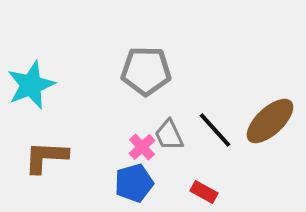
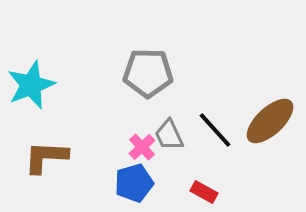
gray pentagon: moved 2 px right, 2 px down
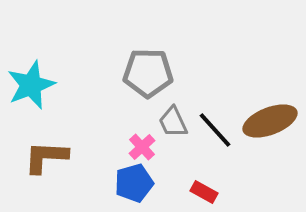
brown ellipse: rotated 22 degrees clockwise
gray trapezoid: moved 4 px right, 13 px up
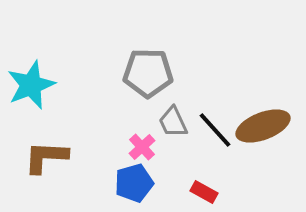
brown ellipse: moved 7 px left, 5 px down
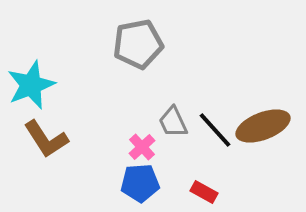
gray pentagon: moved 10 px left, 29 px up; rotated 12 degrees counterclockwise
brown L-shape: moved 18 px up; rotated 126 degrees counterclockwise
blue pentagon: moved 6 px right; rotated 12 degrees clockwise
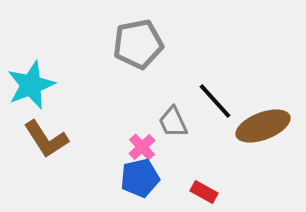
black line: moved 29 px up
blue pentagon: moved 5 px up; rotated 9 degrees counterclockwise
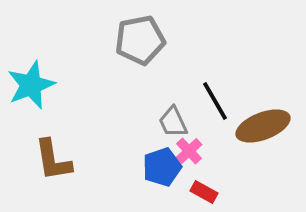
gray pentagon: moved 2 px right, 4 px up
black line: rotated 12 degrees clockwise
brown L-shape: moved 7 px right, 21 px down; rotated 24 degrees clockwise
pink cross: moved 47 px right, 4 px down
blue pentagon: moved 22 px right, 11 px up; rotated 6 degrees counterclockwise
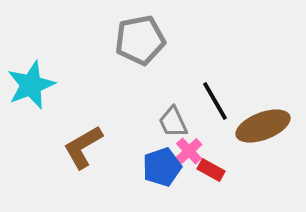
brown L-shape: moved 30 px right, 13 px up; rotated 69 degrees clockwise
red rectangle: moved 7 px right, 22 px up
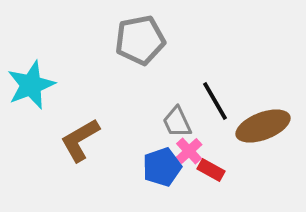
gray trapezoid: moved 4 px right
brown L-shape: moved 3 px left, 7 px up
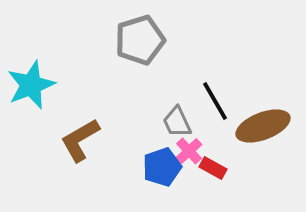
gray pentagon: rotated 6 degrees counterclockwise
red rectangle: moved 2 px right, 2 px up
